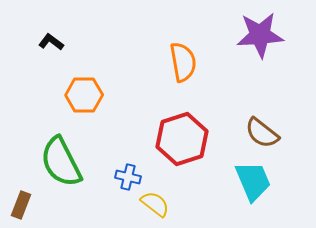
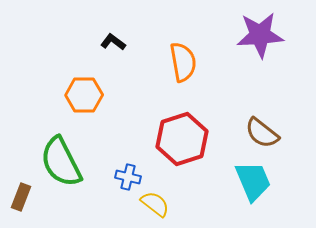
black L-shape: moved 62 px right
brown rectangle: moved 8 px up
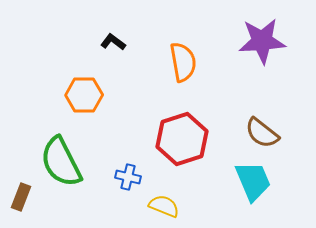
purple star: moved 2 px right, 6 px down
yellow semicircle: moved 9 px right, 2 px down; rotated 16 degrees counterclockwise
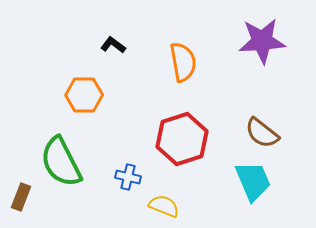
black L-shape: moved 3 px down
